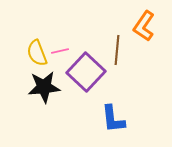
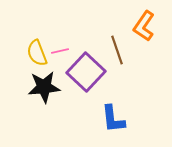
brown line: rotated 24 degrees counterclockwise
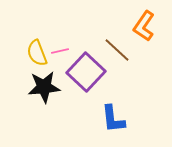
brown line: rotated 28 degrees counterclockwise
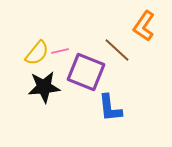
yellow semicircle: rotated 120 degrees counterclockwise
purple square: rotated 21 degrees counterclockwise
blue L-shape: moved 3 px left, 11 px up
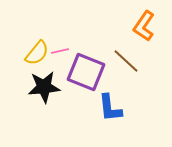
brown line: moved 9 px right, 11 px down
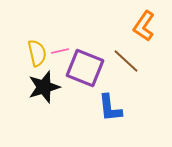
yellow semicircle: rotated 52 degrees counterclockwise
purple square: moved 1 px left, 4 px up
black star: rotated 12 degrees counterclockwise
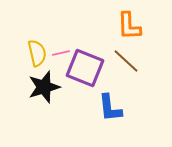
orange L-shape: moved 15 px left; rotated 36 degrees counterclockwise
pink line: moved 1 px right, 2 px down
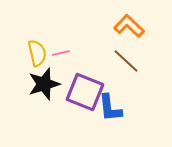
orange L-shape: rotated 136 degrees clockwise
purple square: moved 24 px down
black star: moved 3 px up
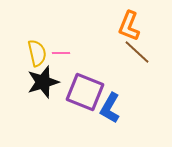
orange L-shape: rotated 112 degrees counterclockwise
pink line: rotated 12 degrees clockwise
brown line: moved 11 px right, 9 px up
black star: moved 1 px left, 2 px up
blue L-shape: rotated 36 degrees clockwise
